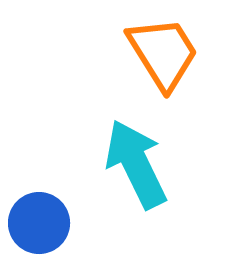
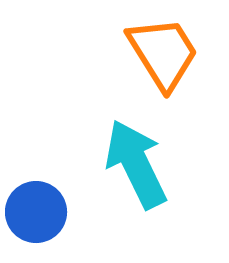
blue circle: moved 3 px left, 11 px up
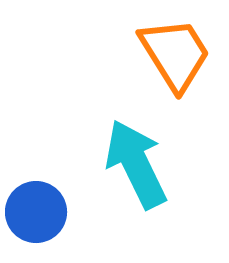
orange trapezoid: moved 12 px right, 1 px down
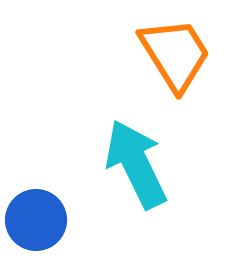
blue circle: moved 8 px down
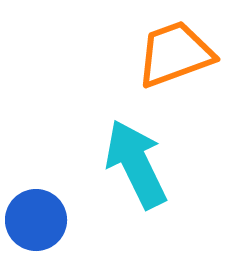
orange trapezoid: rotated 78 degrees counterclockwise
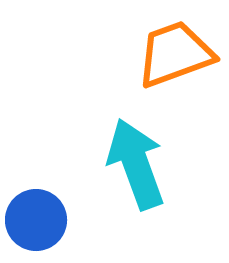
cyan arrow: rotated 6 degrees clockwise
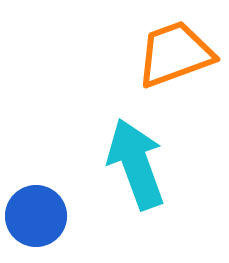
blue circle: moved 4 px up
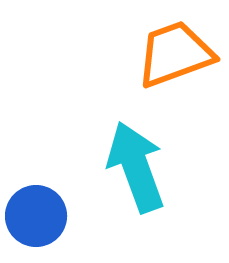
cyan arrow: moved 3 px down
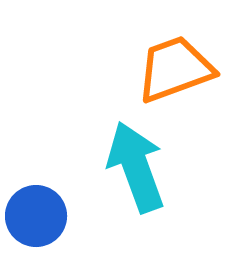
orange trapezoid: moved 15 px down
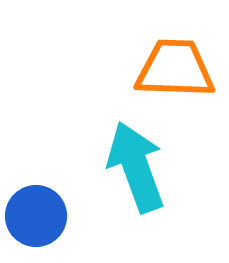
orange trapezoid: rotated 22 degrees clockwise
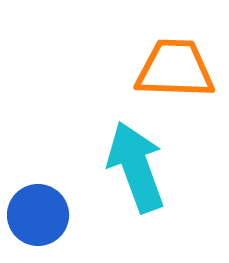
blue circle: moved 2 px right, 1 px up
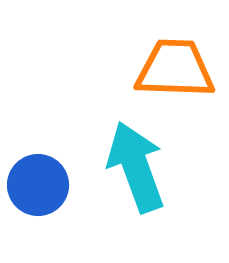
blue circle: moved 30 px up
